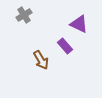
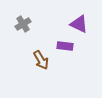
gray cross: moved 1 px left, 9 px down
purple rectangle: rotated 42 degrees counterclockwise
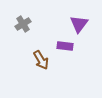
purple triangle: rotated 42 degrees clockwise
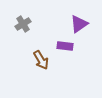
purple triangle: rotated 18 degrees clockwise
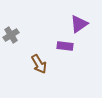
gray cross: moved 12 px left, 11 px down
brown arrow: moved 2 px left, 4 px down
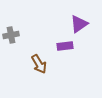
gray cross: rotated 21 degrees clockwise
purple rectangle: rotated 14 degrees counterclockwise
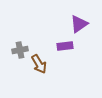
gray cross: moved 9 px right, 15 px down
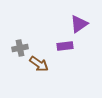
gray cross: moved 2 px up
brown arrow: rotated 24 degrees counterclockwise
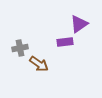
purple rectangle: moved 4 px up
